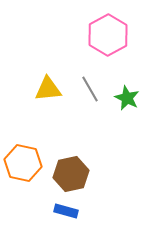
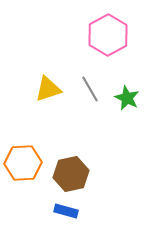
yellow triangle: rotated 12 degrees counterclockwise
orange hexagon: rotated 15 degrees counterclockwise
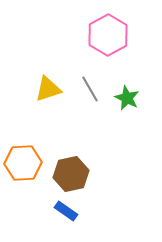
blue rectangle: rotated 20 degrees clockwise
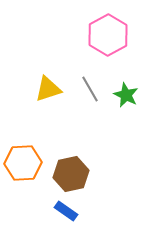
green star: moved 1 px left, 3 px up
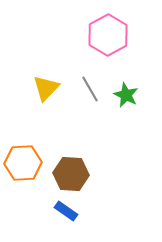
yellow triangle: moved 2 px left, 1 px up; rotated 28 degrees counterclockwise
brown hexagon: rotated 16 degrees clockwise
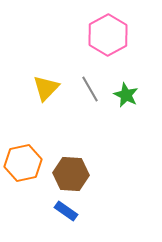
orange hexagon: rotated 9 degrees counterclockwise
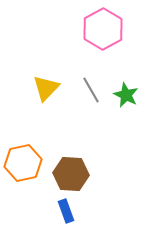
pink hexagon: moved 5 px left, 6 px up
gray line: moved 1 px right, 1 px down
blue rectangle: rotated 35 degrees clockwise
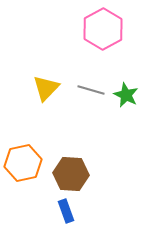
gray line: rotated 44 degrees counterclockwise
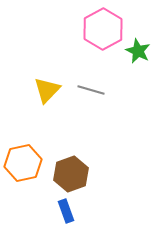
yellow triangle: moved 1 px right, 2 px down
green star: moved 12 px right, 44 px up
brown hexagon: rotated 24 degrees counterclockwise
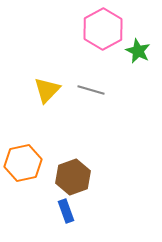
brown hexagon: moved 2 px right, 3 px down
